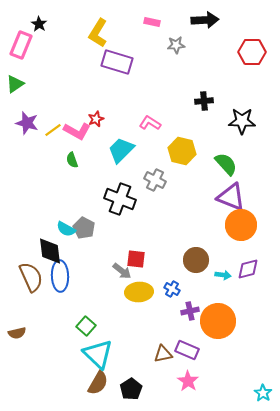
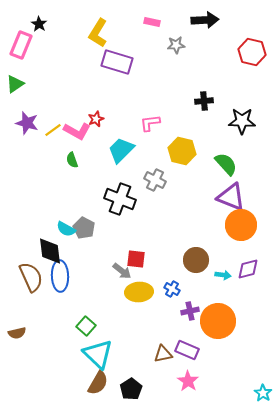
red hexagon at (252, 52): rotated 12 degrees clockwise
pink L-shape at (150, 123): rotated 40 degrees counterclockwise
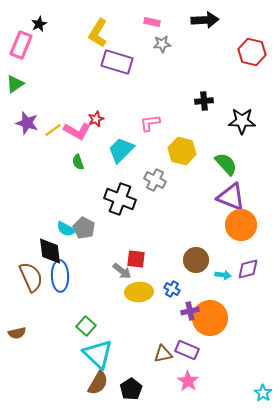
black star at (39, 24): rotated 14 degrees clockwise
gray star at (176, 45): moved 14 px left, 1 px up
green semicircle at (72, 160): moved 6 px right, 2 px down
orange circle at (218, 321): moved 8 px left, 3 px up
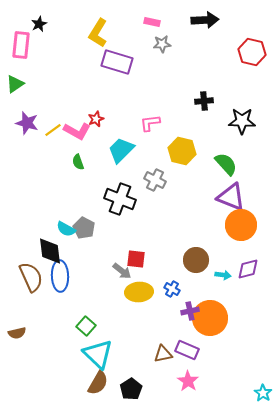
pink rectangle at (21, 45): rotated 16 degrees counterclockwise
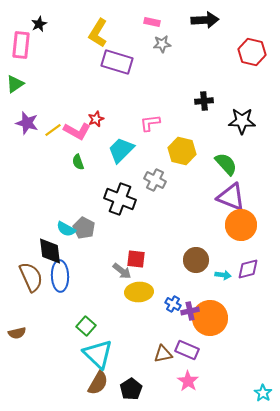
blue cross at (172, 289): moved 1 px right, 15 px down
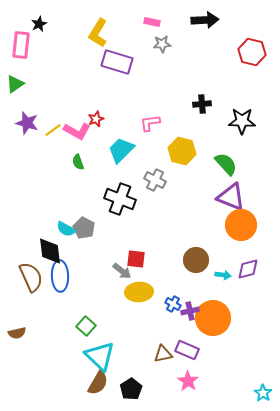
black cross at (204, 101): moved 2 px left, 3 px down
orange circle at (210, 318): moved 3 px right
cyan triangle at (98, 354): moved 2 px right, 2 px down
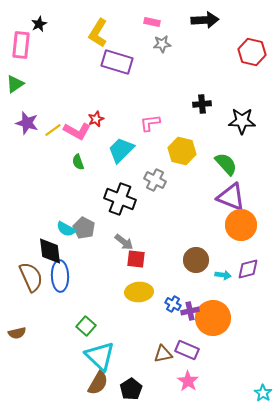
gray arrow at (122, 271): moved 2 px right, 29 px up
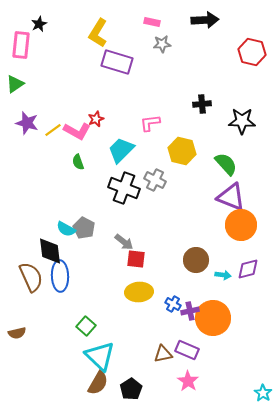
black cross at (120, 199): moved 4 px right, 11 px up
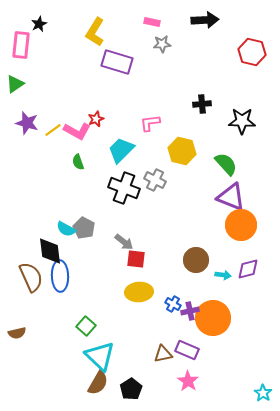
yellow L-shape at (98, 33): moved 3 px left, 1 px up
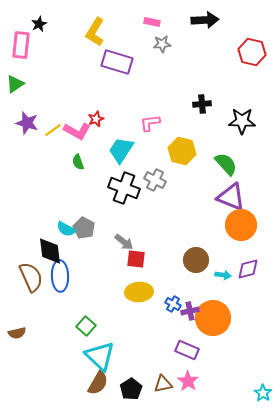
cyan trapezoid at (121, 150): rotated 12 degrees counterclockwise
brown triangle at (163, 354): moved 30 px down
